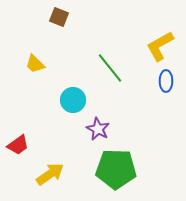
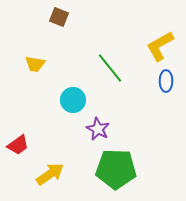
yellow trapezoid: rotated 35 degrees counterclockwise
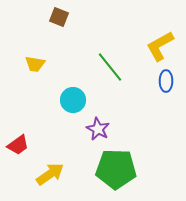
green line: moved 1 px up
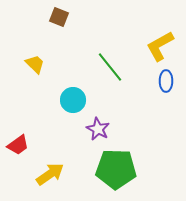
yellow trapezoid: rotated 145 degrees counterclockwise
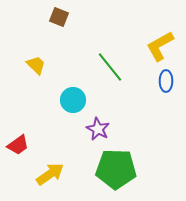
yellow trapezoid: moved 1 px right, 1 px down
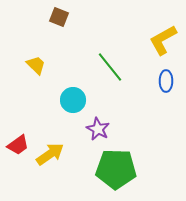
yellow L-shape: moved 3 px right, 6 px up
yellow arrow: moved 20 px up
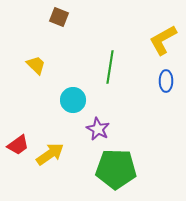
green line: rotated 48 degrees clockwise
